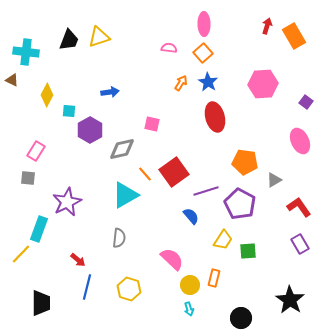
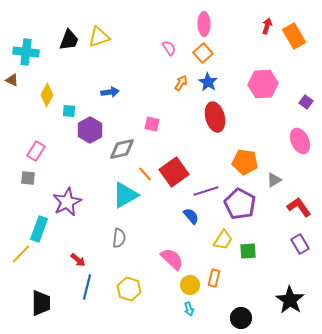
pink semicircle at (169, 48): rotated 49 degrees clockwise
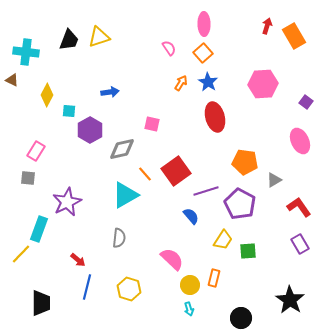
red square at (174, 172): moved 2 px right, 1 px up
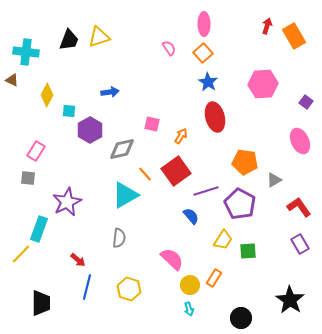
orange arrow at (181, 83): moved 53 px down
orange rectangle at (214, 278): rotated 18 degrees clockwise
